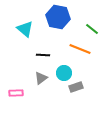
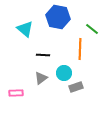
orange line: rotated 70 degrees clockwise
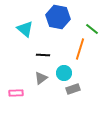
orange line: rotated 15 degrees clockwise
gray rectangle: moved 3 px left, 2 px down
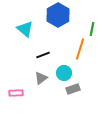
blue hexagon: moved 2 px up; rotated 20 degrees clockwise
green line: rotated 64 degrees clockwise
black line: rotated 24 degrees counterclockwise
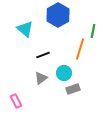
green line: moved 1 px right, 2 px down
pink rectangle: moved 8 px down; rotated 64 degrees clockwise
